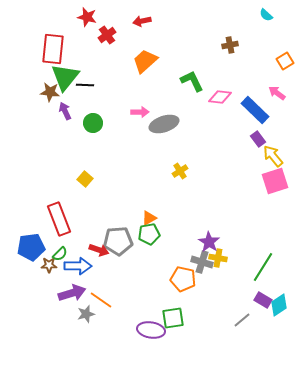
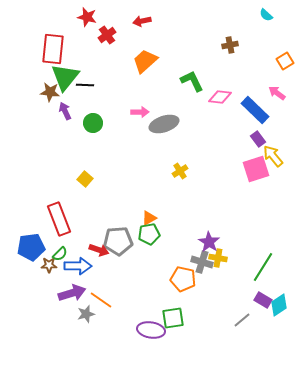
pink square at (275, 181): moved 19 px left, 12 px up
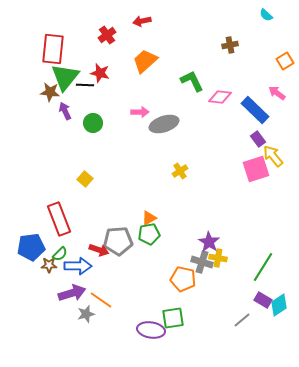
red star at (87, 17): moved 13 px right, 56 px down
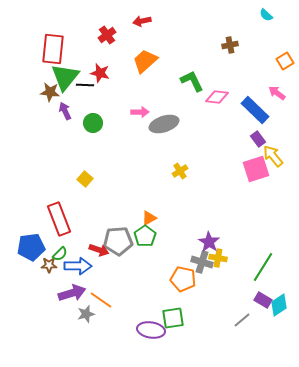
pink diamond at (220, 97): moved 3 px left
green pentagon at (149, 234): moved 4 px left, 2 px down; rotated 25 degrees counterclockwise
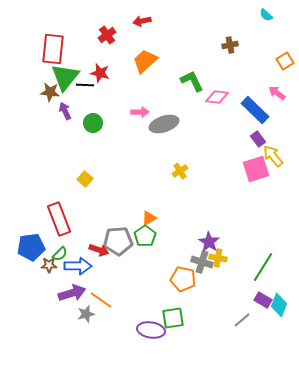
cyan diamond at (279, 305): rotated 35 degrees counterclockwise
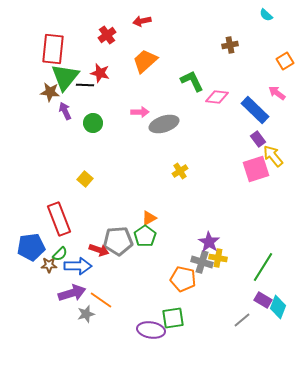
cyan diamond at (279, 305): moved 1 px left, 2 px down
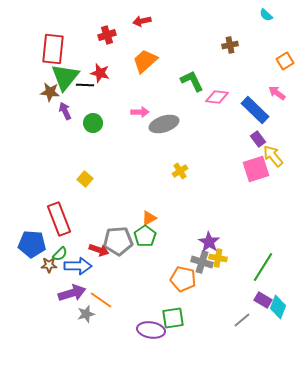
red cross at (107, 35): rotated 18 degrees clockwise
blue pentagon at (31, 247): moved 1 px right, 3 px up; rotated 12 degrees clockwise
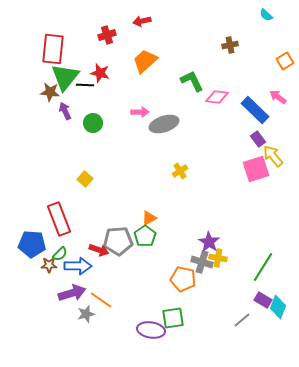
pink arrow at (277, 93): moved 1 px right, 4 px down
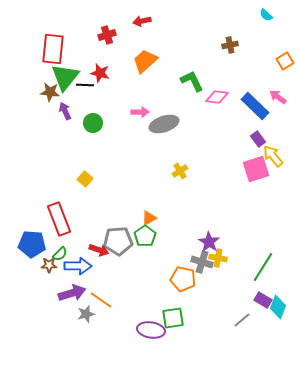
blue rectangle at (255, 110): moved 4 px up
